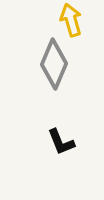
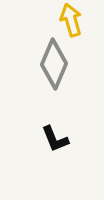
black L-shape: moved 6 px left, 3 px up
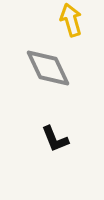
gray diamond: moved 6 px left, 4 px down; rotated 48 degrees counterclockwise
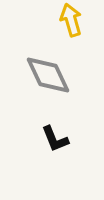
gray diamond: moved 7 px down
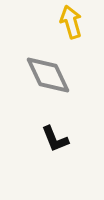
yellow arrow: moved 2 px down
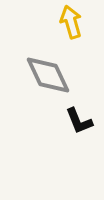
black L-shape: moved 24 px right, 18 px up
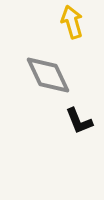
yellow arrow: moved 1 px right
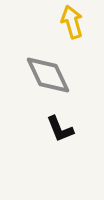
black L-shape: moved 19 px left, 8 px down
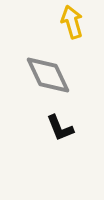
black L-shape: moved 1 px up
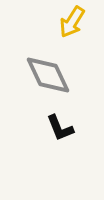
yellow arrow: rotated 132 degrees counterclockwise
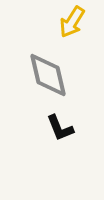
gray diamond: rotated 12 degrees clockwise
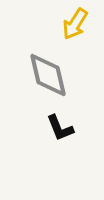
yellow arrow: moved 3 px right, 2 px down
